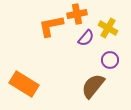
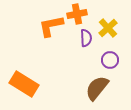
yellow cross: rotated 18 degrees clockwise
purple semicircle: rotated 42 degrees counterclockwise
brown semicircle: moved 4 px right, 2 px down
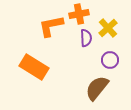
orange cross: moved 2 px right
orange rectangle: moved 10 px right, 17 px up
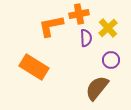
purple circle: moved 1 px right
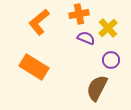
orange L-shape: moved 12 px left, 4 px up; rotated 28 degrees counterclockwise
purple semicircle: rotated 66 degrees counterclockwise
brown semicircle: rotated 12 degrees counterclockwise
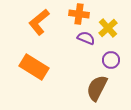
orange cross: rotated 18 degrees clockwise
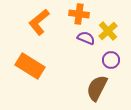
yellow cross: moved 3 px down
orange rectangle: moved 4 px left, 1 px up
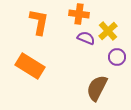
orange L-shape: rotated 140 degrees clockwise
purple circle: moved 6 px right, 3 px up
